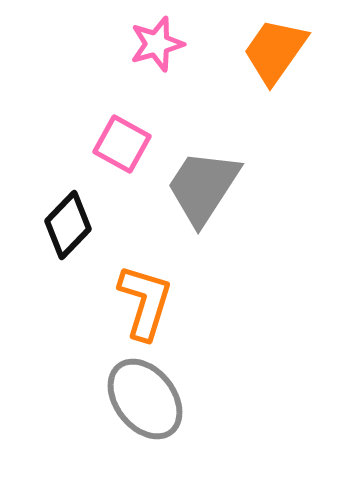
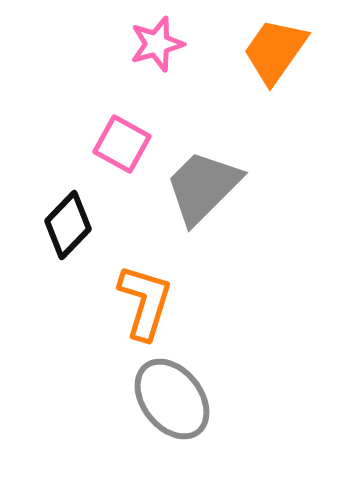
gray trapezoid: rotated 12 degrees clockwise
gray ellipse: moved 27 px right
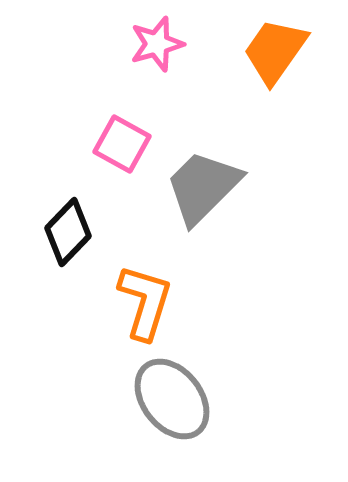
black diamond: moved 7 px down
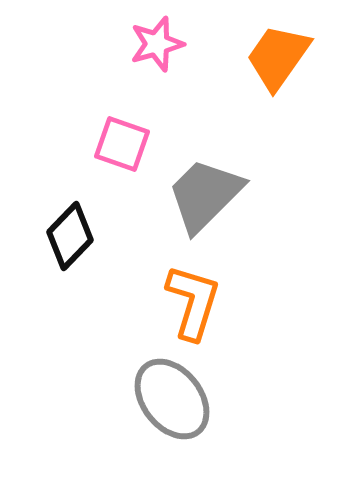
orange trapezoid: moved 3 px right, 6 px down
pink square: rotated 10 degrees counterclockwise
gray trapezoid: moved 2 px right, 8 px down
black diamond: moved 2 px right, 4 px down
orange L-shape: moved 48 px right
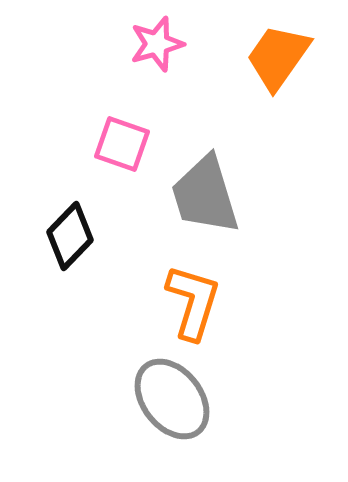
gray trapezoid: rotated 62 degrees counterclockwise
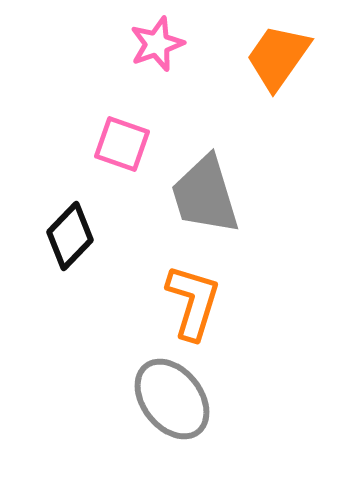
pink star: rotated 4 degrees counterclockwise
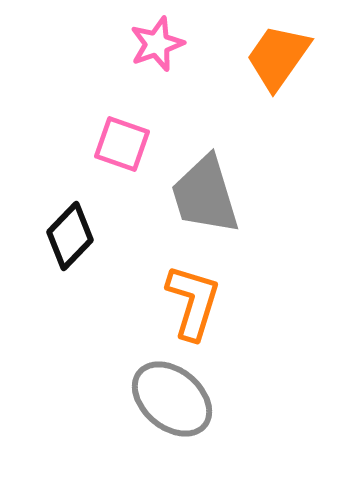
gray ellipse: rotated 12 degrees counterclockwise
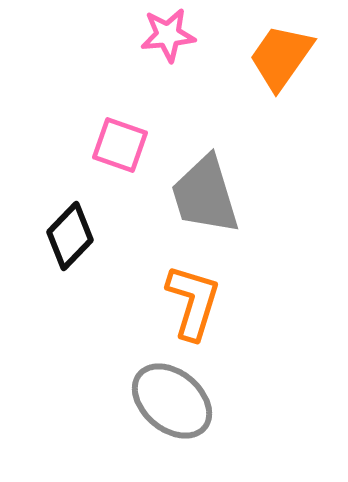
pink star: moved 11 px right, 9 px up; rotated 14 degrees clockwise
orange trapezoid: moved 3 px right
pink square: moved 2 px left, 1 px down
gray ellipse: moved 2 px down
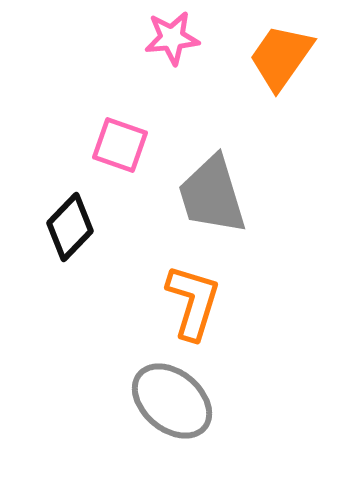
pink star: moved 4 px right, 3 px down
gray trapezoid: moved 7 px right
black diamond: moved 9 px up
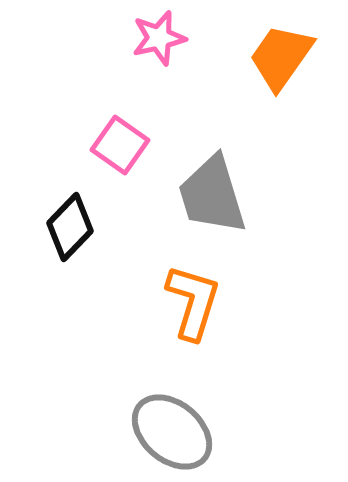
pink star: moved 13 px left; rotated 8 degrees counterclockwise
pink square: rotated 16 degrees clockwise
gray ellipse: moved 31 px down
